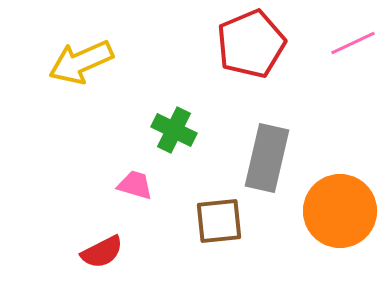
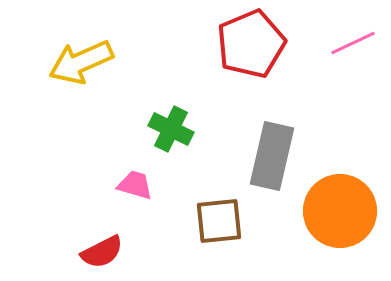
green cross: moved 3 px left, 1 px up
gray rectangle: moved 5 px right, 2 px up
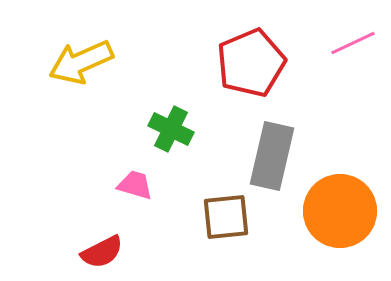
red pentagon: moved 19 px down
brown square: moved 7 px right, 4 px up
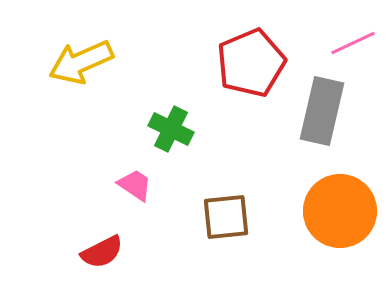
gray rectangle: moved 50 px right, 45 px up
pink trapezoid: rotated 18 degrees clockwise
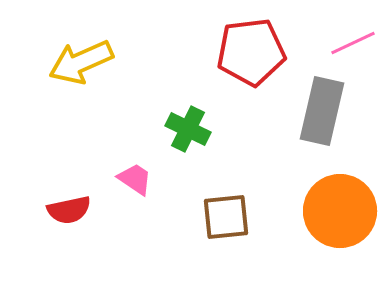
red pentagon: moved 11 px up; rotated 16 degrees clockwise
green cross: moved 17 px right
pink trapezoid: moved 6 px up
red semicircle: moved 33 px left, 42 px up; rotated 15 degrees clockwise
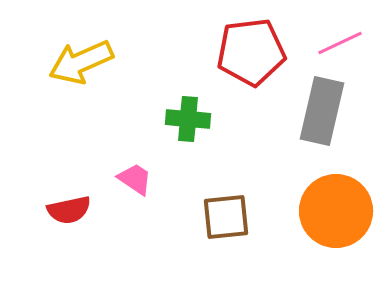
pink line: moved 13 px left
green cross: moved 10 px up; rotated 21 degrees counterclockwise
orange circle: moved 4 px left
